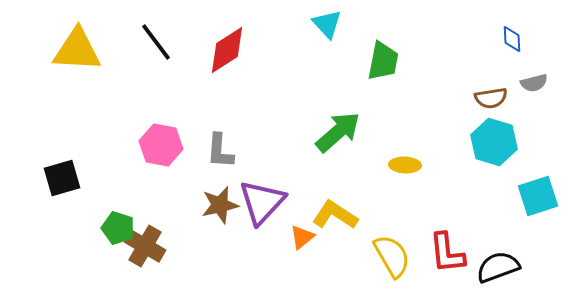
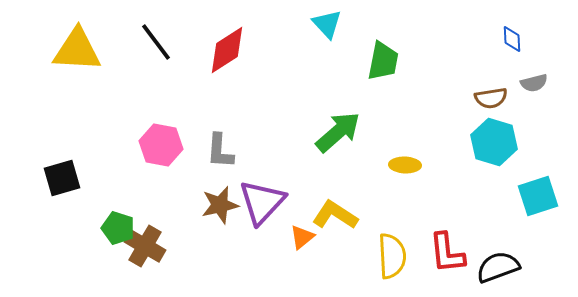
yellow semicircle: rotated 27 degrees clockwise
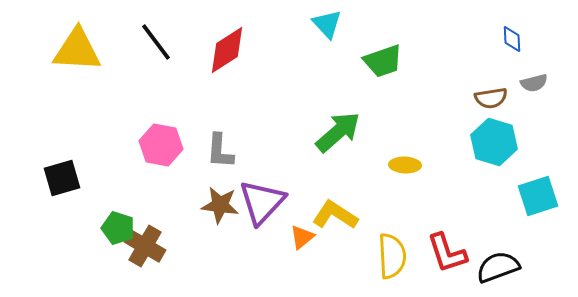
green trapezoid: rotated 60 degrees clockwise
brown star: rotated 21 degrees clockwise
red L-shape: rotated 12 degrees counterclockwise
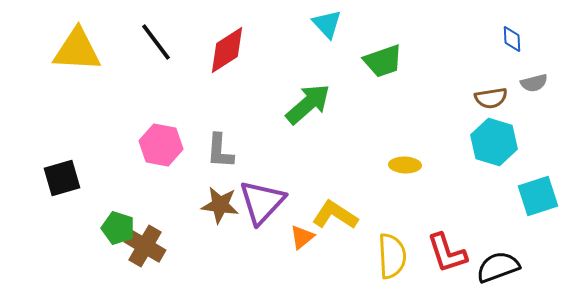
green arrow: moved 30 px left, 28 px up
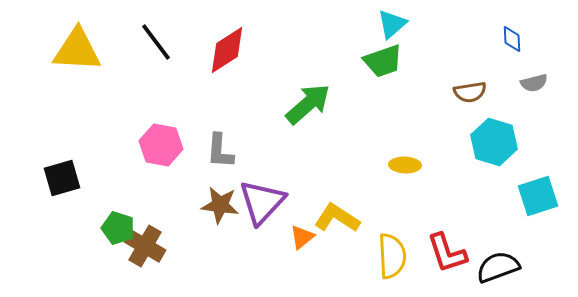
cyan triangle: moved 65 px right; rotated 32 degrees clockwise
brown semicircle: moved 21 px left, 6 px up
yellow L-shape: moved 2 px right, 3 px down
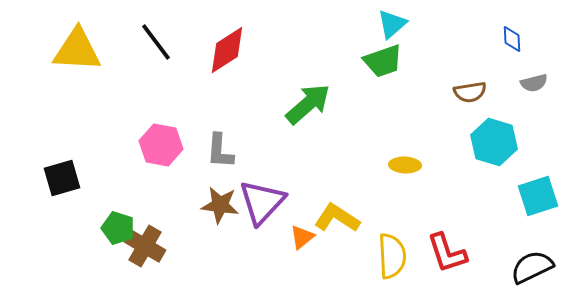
black semicircle: moved 34 px right; rotated 6 degrees counterclockwise
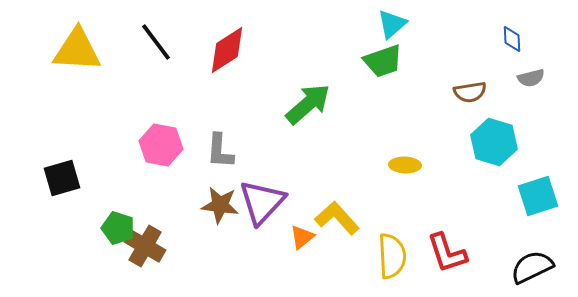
gray semicircle: moved 3 px left, 5 px up
yellow L-shape: rotated 15 degrees clockwise
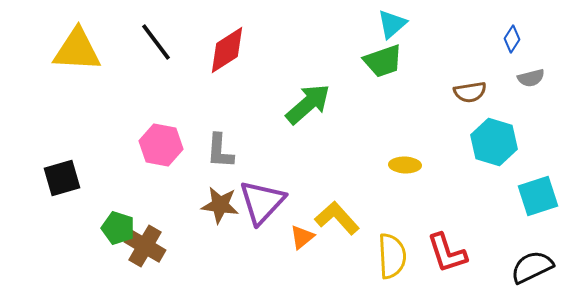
blue diamond: rotated 36 degrees clockwise
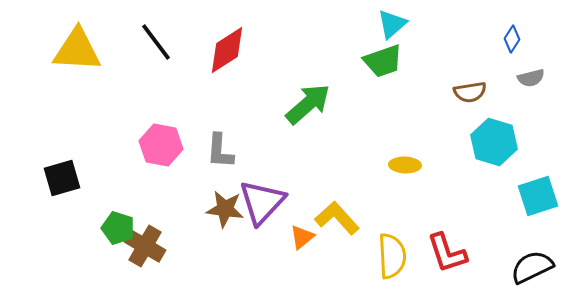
brown star: moved 5 px right, 4 px down
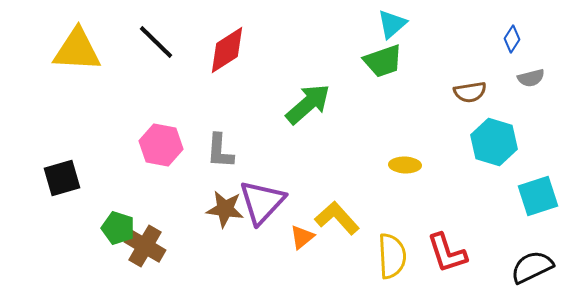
black line: rotated 9 degrees counterclockwise
